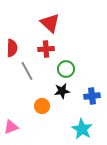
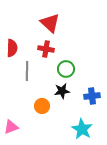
red cross: rotated 14 degrees clockwise
gray line: rotated 30 degrees clockwise
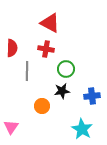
red triangle: rotated 15 degrees counterclockwise
pink triangle: rotated 35 degrees counterclockwise
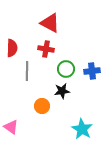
blue cross: moved 25 px up
pink triangle: rotated 28 degrees counterclockwise
